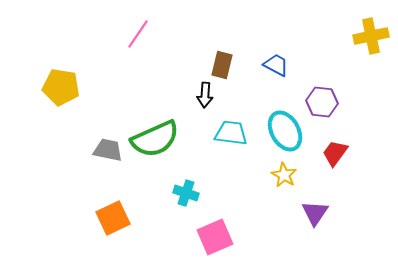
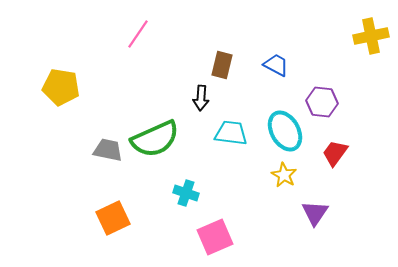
black arrow: moved 4 px left, 3 px down
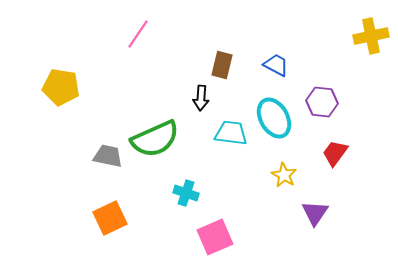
cyan ellipse: moved 11 px left, 13 px up
gray trapezoid: moved 6 px down
orange square: moved 3 px left
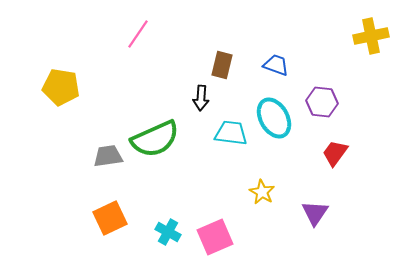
blue trapezoid: rotated 8 degrees counterclockwise
gray trapezoid: rotated 20 degrees counterclockwise
yellow star: moved 22 px left, 17 px down
cyan cross: moved 18 px left, 39 px down; rotated 10 degrees clockwise
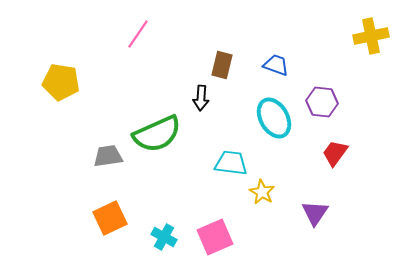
yellow pentagon: moved 5 px up
cyan trapezoid: moved 30 px down
green semicircle: moved 2 px right, 5 px up
cyan cross: moved 4 px left, 5 px down
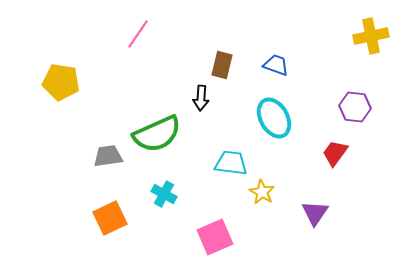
purple hexagon: moved 33 px right, 5 px down
cyan cross: moved 43 px up
